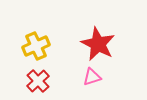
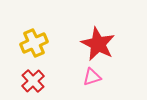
yellow cross: moved 2 px left, 3 px up
red cross: moved 5 px left
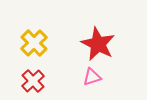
yellow cross: rotated 20 degrees counterclockwise
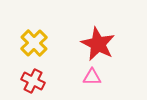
pink triangle: rotated 18 degrees clockwise
red cross: rotated 20 degrees counterclockwise
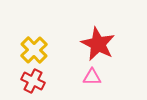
yellow cross: moved 7 px down
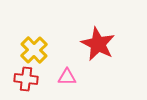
pink triangle: moved 25 px left
red cross: moved 7 px left, 2 px up; rotated 20 degrees counterclockwise
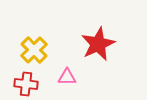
red star: rotated 20 degrees clockwise
red cross: moved 5 px down
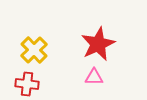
pink triangle: moved 27 px right
red cross: moved 1 px right
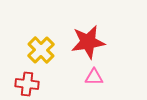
red star: moved 10 px left, 2 px up; rotated 16 degrees clockwise
yellow cross: moved 7 px right
